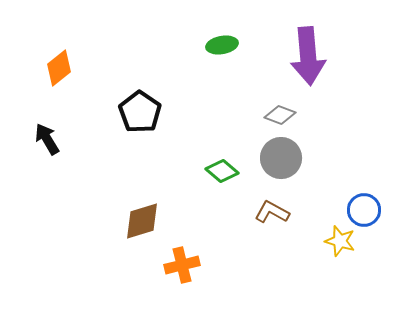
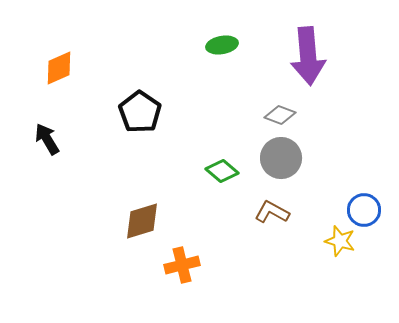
orange diamond: rotated 15 degrees clockwise
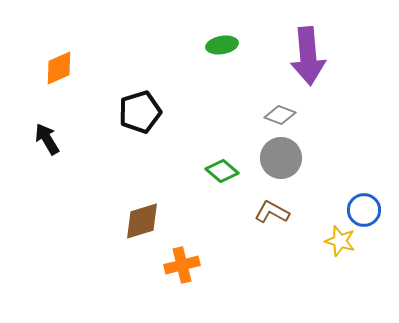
black pentagon: rotated 21 degrees clockwise
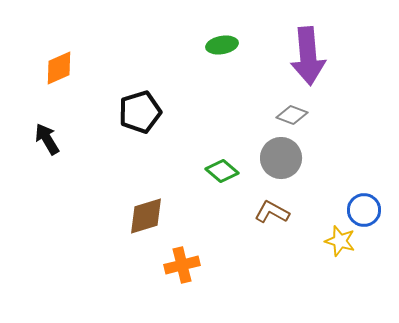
gray diamond: moved 12 px right
brown diamond: moved 4 px right, 5 px up
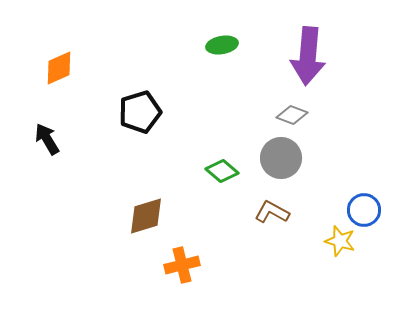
purple arrow: rotated 10 degrees clockwise
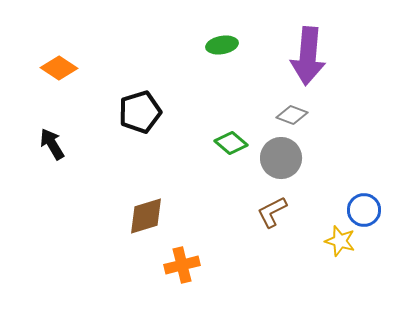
orange diamond: rotated 57 degrees clockwise
black arrow: moved 5 px right, 5 px down
green diamond: moved 9 px right, 28 px up
brown L-shape: rotated 56 degrees counterclockwise
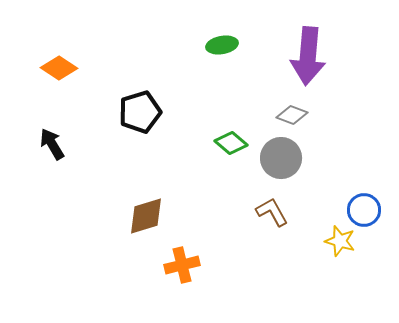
brown L-shape: rotated 88 degrees clockwise
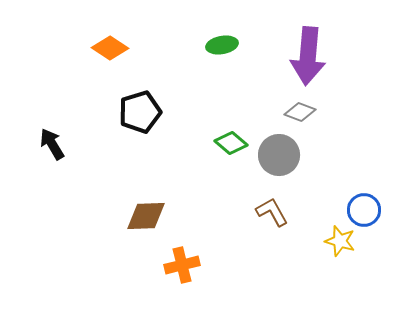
orange diamond: moved 51 px right, 20 px up
gray diamond: moved 8 px right, 3 px up
gray circle: moved 2 px left, 3 px up
brown diamond: rotated 15 degrees clockwise
